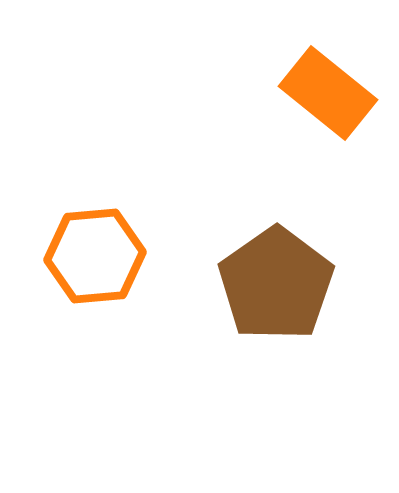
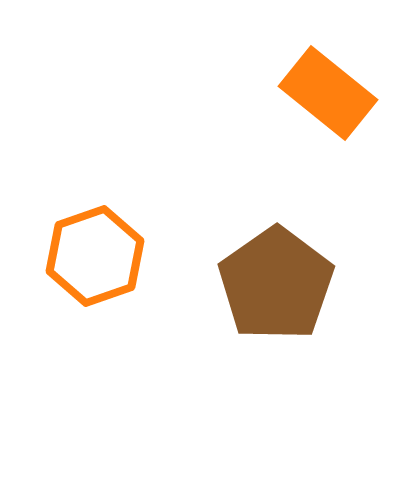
orange hexagon: rotated 14 degrees counterclockwise
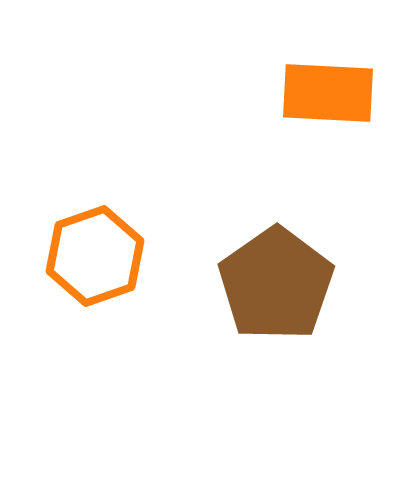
orange rectangle: rotated 36 degrees counterclockwise
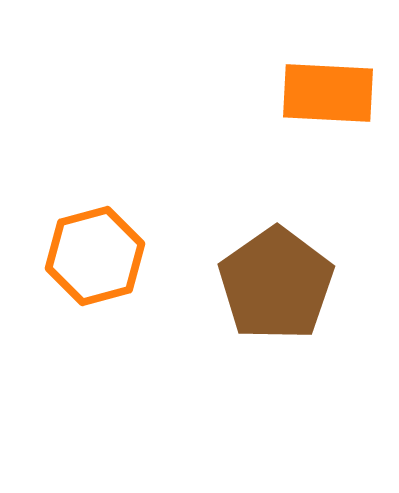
orange hexagon: rotated 4 degrees clockwise
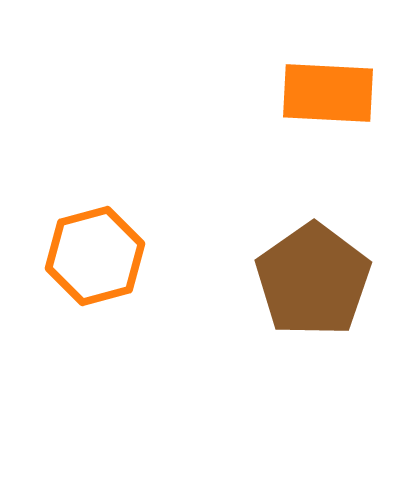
brown pentagon: moved 37 px right, 4 px up
